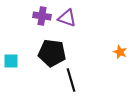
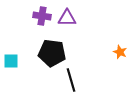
purple triangle: rotated 18 degrees counterclockwise
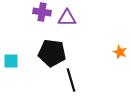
purple cross: moved 4 px up
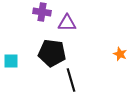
purple triangle: moved 5 px down
orange star: moved 2 px down
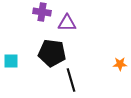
orange star: moved 10 px down; rotated 24 degrees counterclockwise
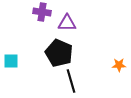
black pentagon: moved 7 px right; rotated 16 degrees clockwise
orange star: moved 1 px left, 1 px down
black line: moved 1 px down
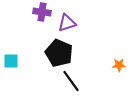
purple triangle: rotated 18 degrees counterclockwise
black line: rotated 20 degrees counterclockwise
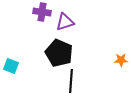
purple triangle: moved 2 px left, 1 px up
cyan square: moved 5 px down; rotated 21 degrees clockwise
orange star: moved 2 px right, 5 px up
black line: rotated 40 degrees clockwise
